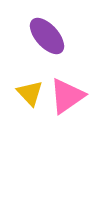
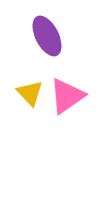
purple ellipse: rotated 15 degrees clockwise
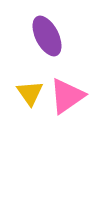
yellow triangle: rotated 8 degrees clockwise
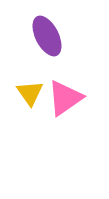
pink triangle: moved 2 px left, 2 px down
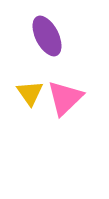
pink triangle: rotated 9 degrees counterclockwise
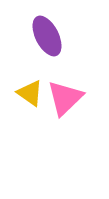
yellow triangle: rotated 20 degrees counterclockwise
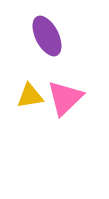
yellow triangle: moved 3 px down; rotated 44 degrees counterclockwise
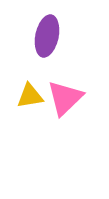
purple ellipse: rotated 39 degrees clockwise
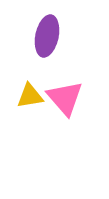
pink triangle: rotated 27 degrees counterclockwise
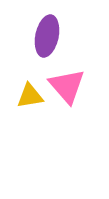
pink triangle: moved 2 px right, 12 px up
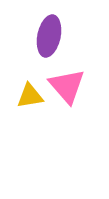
purple ellipse: moved 2 px right
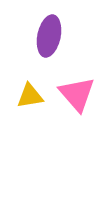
pink triangle: moved 10 px right, 8 px down
